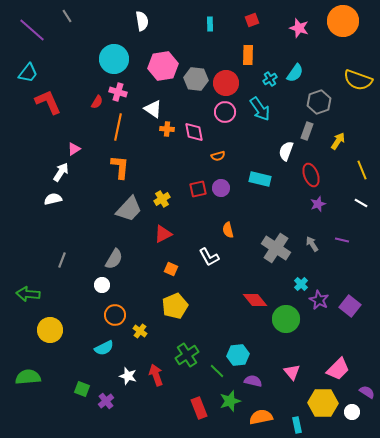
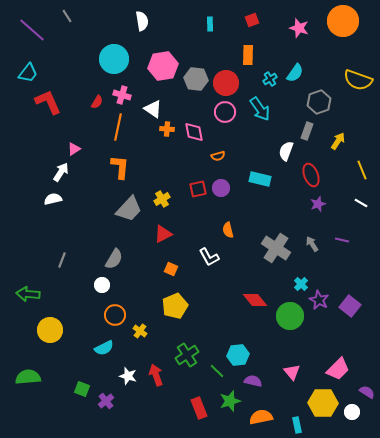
pink cross at (118, 92): moved 4 px right, 3 px down
green circle at (286, 319): moved 4 px right, 3 px up
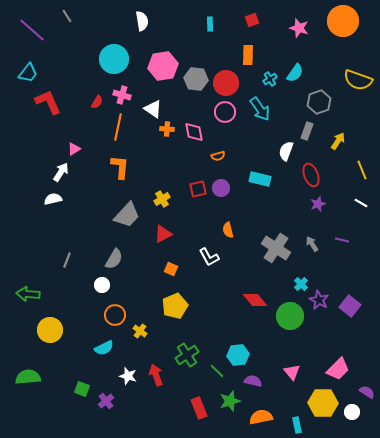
gray trapezoid at (129, 209): moved 2 px left, 6 px down
gray line at (62, 260): moved 5 px right
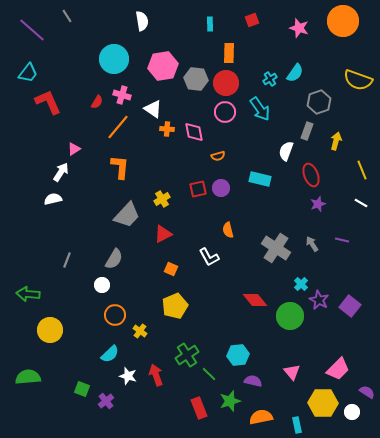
orange rectangle at (248, 55): moved 19 px left, 2 px up
orange line at (118, 127): rotated 28 degrees clockwise
yellow arrow at (338, 141): moved 2 px left; rotated 18 degrees counterclockwise
cyan semicircle at (104, 348): moved 6 px right, 6 px down; rotated 18 degrees counterclockwise
green line at (217, 371): moved 8 px left, 3 px down
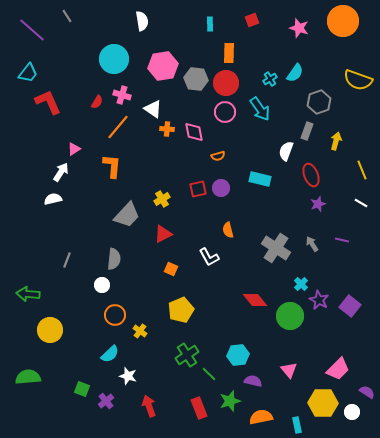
orange L-shape at (120, 167): moved 8 px left, 1 px up
gray semicircle at (114, 259): rotated 25 degrees counterclockwise
yellow pentagon at (175, 306): moved 6 px right, 4 px down
pink triangle at (292, 372): moved 3 px left, 2 px up
red arrow at (156, 375): moved 7 px left, 31 px down
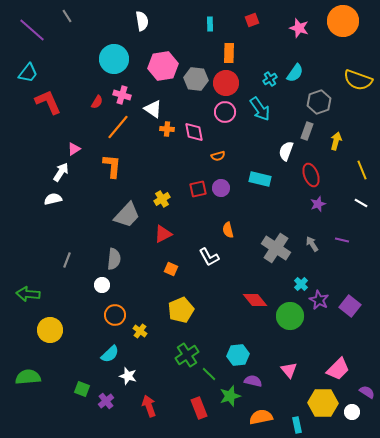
green star at (230, 401): moved 5 px up
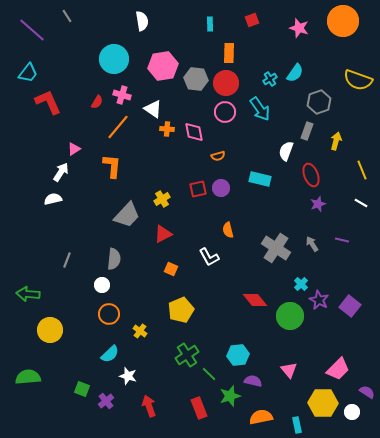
orange circle at (115, 315): moved 6 px left, 1 px up
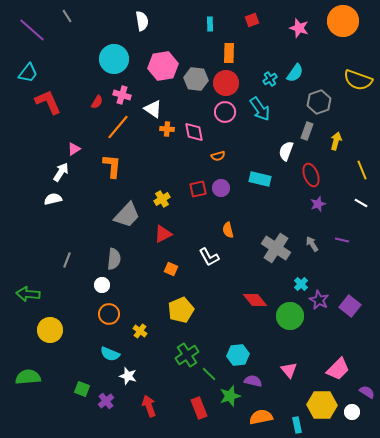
cyan semicircle at (110, 354): rotated 66 degrees clockwise
yellow hexagon at (323, 403): moved 1 px left, 2 px down
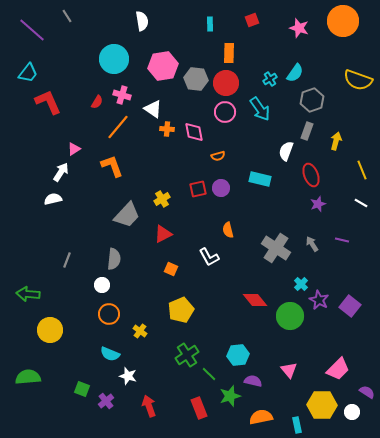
gray hexagon at (319, 102): moved 7 px left, 2 px up
orange L-shape at (112, 166): rotated 25 degrees counterclockwise
